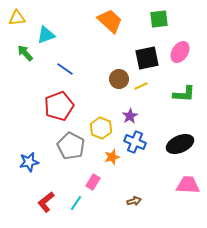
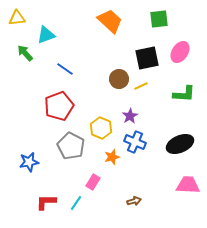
red L-shape: rotated 40 degrees clockwise
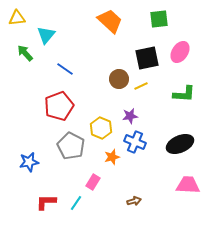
cyan triangle: rotated 30 degrees counterclockwise
purple star: rotated 21 degrees clockwise
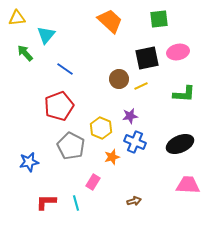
pink ellipse: moved 2 px left; rotated 45 degrees clockwise
cyan line: rotated 49 degrees counterclockwise
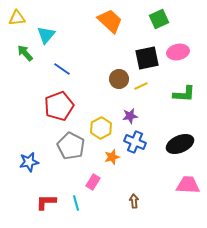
green square: rotated 18 degrees counterclockwise
blue line: moved 3 px left
yellow hexagon: rotated 10 degrees clockwise
brown arrow: rotated 80 degrees counterclockwise
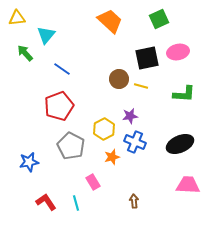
yellow line: rotated 40 degrees clockwise
yellow hexagon: moved 3 px right, 1 px down
pink rectangle: rotated 63 degrees counterclockwise
red L-shape: rotated 55 degrees clockwise
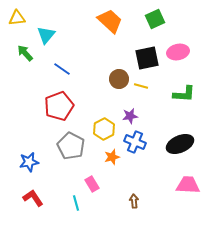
green square: moved 4 px left
pink rectangle: moved 1 px left, 2 px down
red L-shape: moved 13 px left, 4 px up
